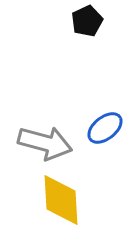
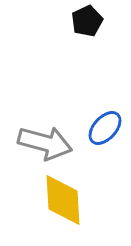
blue ellipse: rotated 9 degrees counterclockwise
yellow diamond: moved 2 px right
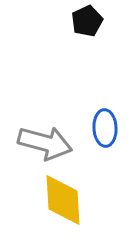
blue ellipse: rotated 45 degrees counterclockwise
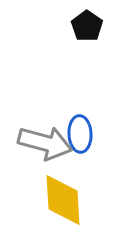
black pentagon: moved 5 px down; rotated 12 degrees counterclockwise
blue ellipse: moved 25 px left, 6 px down
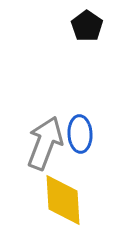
gray arrow: rotated 84 degrees counterclockwise
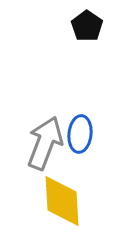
blue ellipse: rotated 9 degrees clockwise
yellow diamond: moved 1 px left, 1 px down
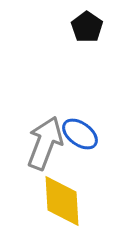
black pentagon: moved 1 px down
blue ellipse: rotated 60 degrees counterclockwise
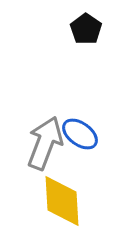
black pentagon: moved 1 px left, 2 px down
